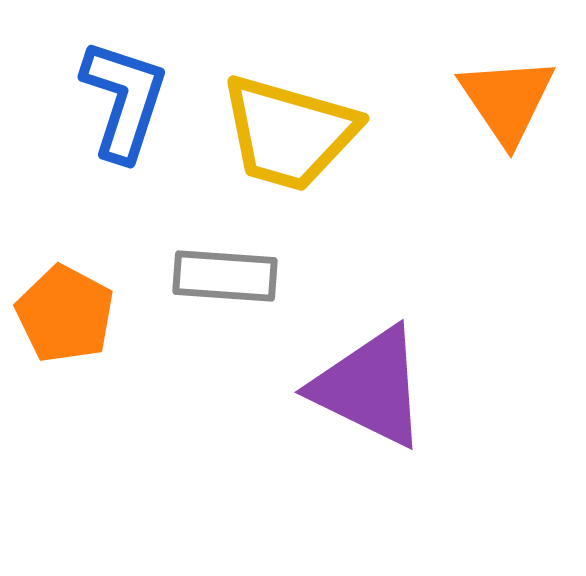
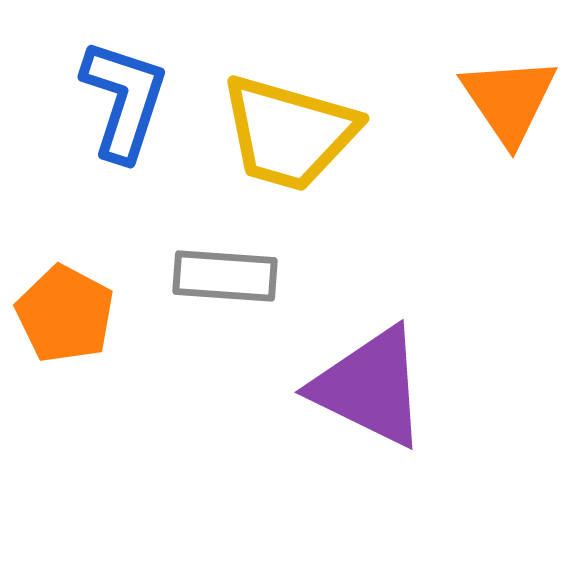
orange triangle: moved 2 px right
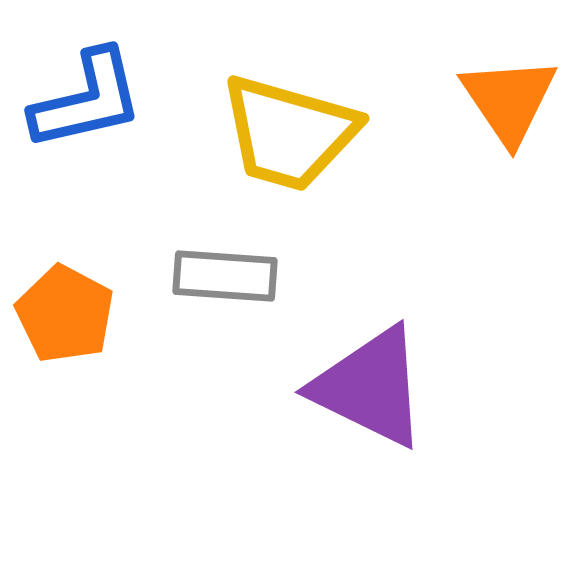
blue L-shape: moved 37 px left; rotated 59 degrees clockwise
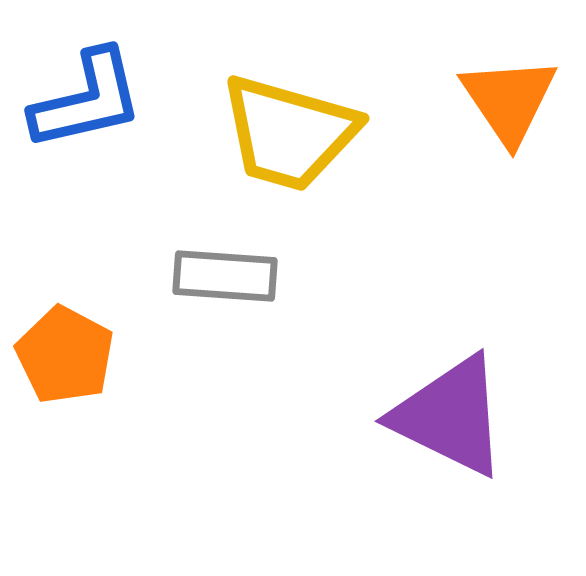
orange pentagon: moved 41 px down
purple triangle: moved 80 px right, 29 px down
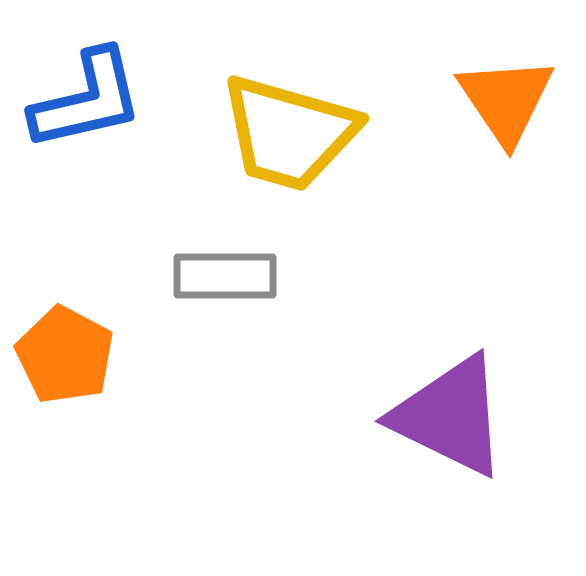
orange triangle: moved 3 px left
gray rectangle: rotated 4 degrees counterclockwise
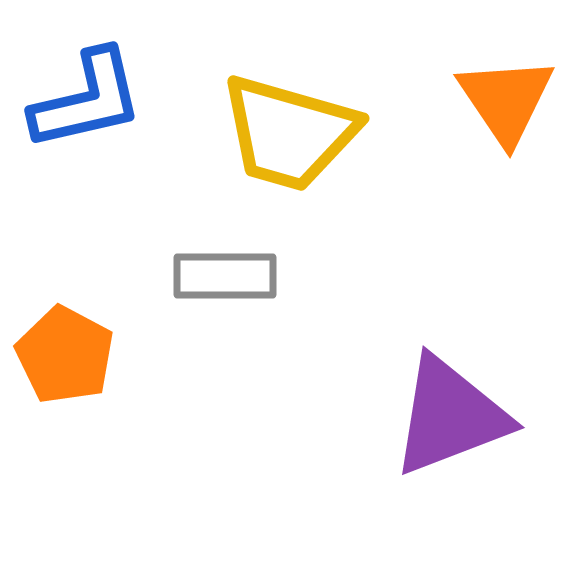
purple triangle: rotated 47 degrees counterclockwise
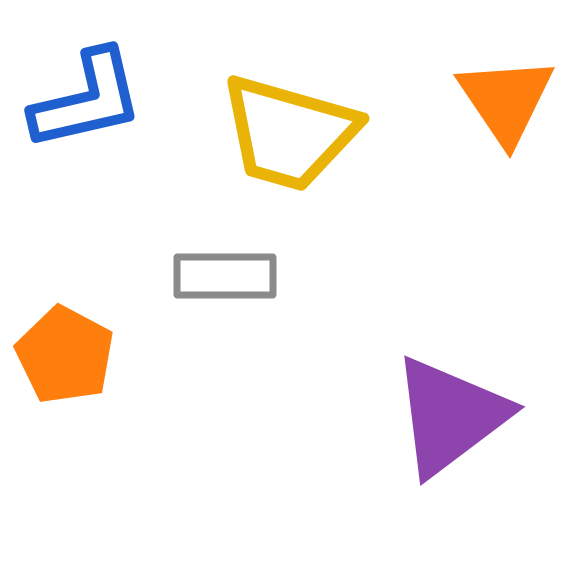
purple triangle: rotated 16 degrees counterclockwise
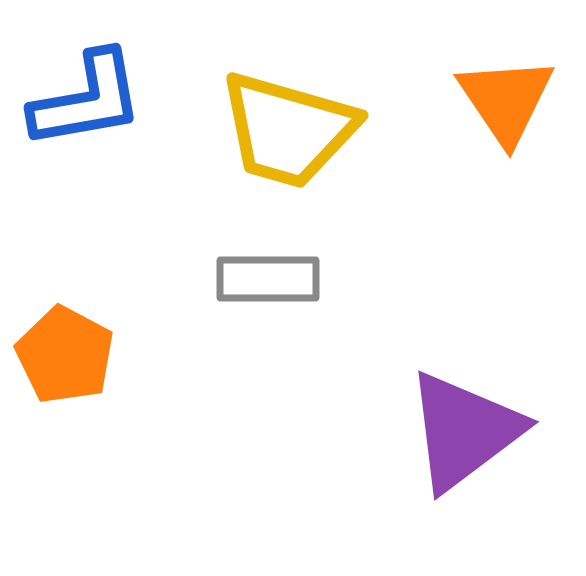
blue L-shape: rotated 3 degrees clockwise
yellow trapezoid: moved 1 px left, 3 px up
gray rectangle: moved 43 px right, 3 px down
purple triangle: moved 14 px right, 15 px down
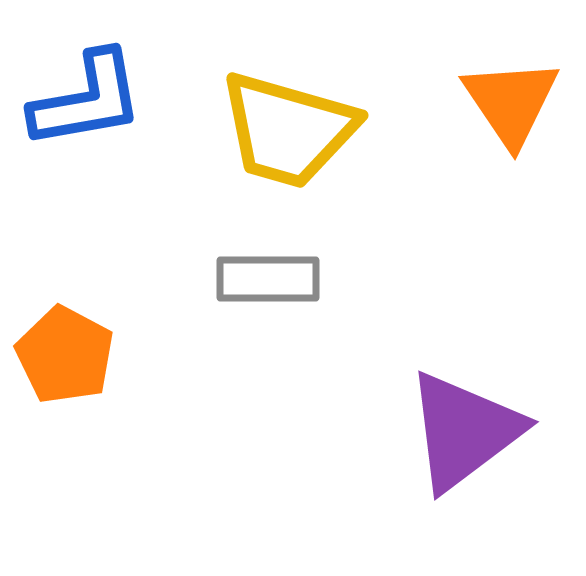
orange triangle: moved 5 px right, 2 px down
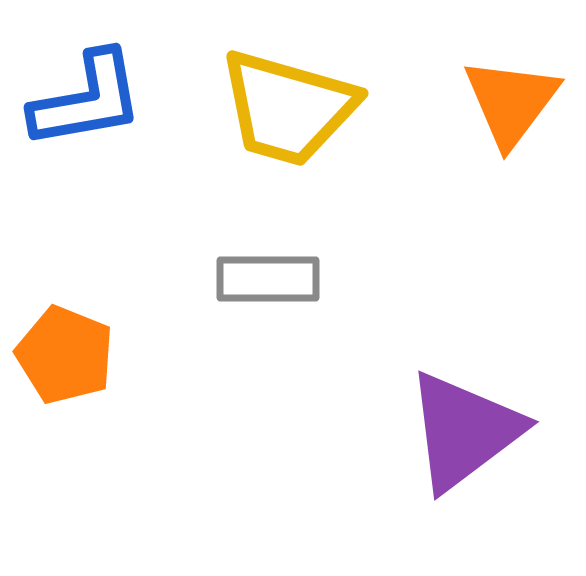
orange triangle: rotated 11 degrees clockwise
yellow trapezoid: moved 22 px up
orange pentagon: rotated 6 degrees counterclockwise
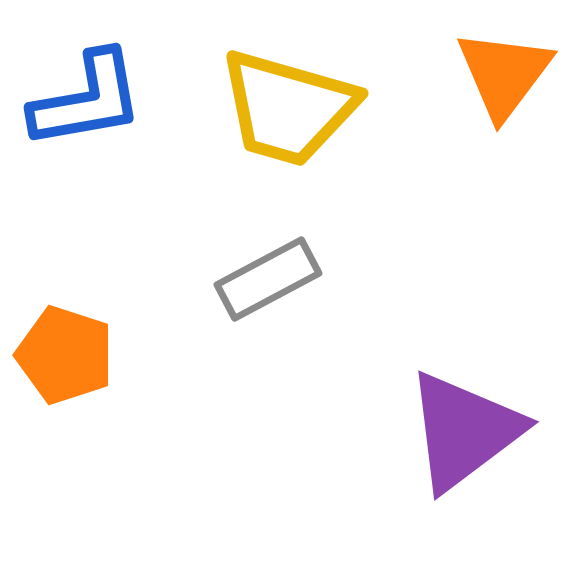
orange triangle: moved 7 px left, 28 px up
gray rectangle: rotated 28 degrees counterclockwise
orange pentagon: rotated 4 degrees counterclockwise
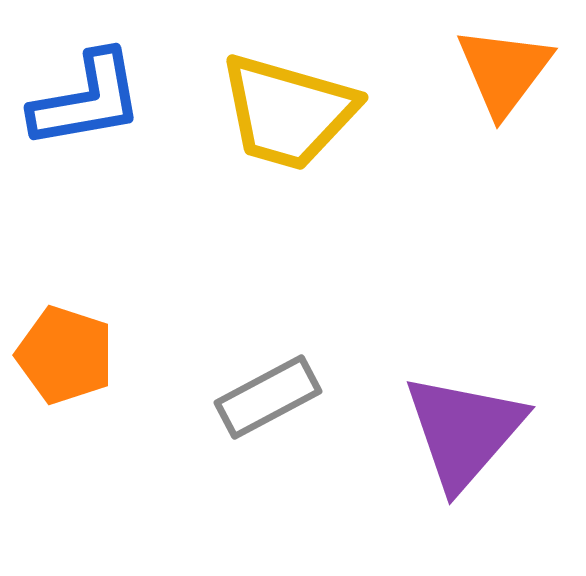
orange triangle: moved 3 px up
yellow trapezoid: moved 4 px down
gray rectangle: moved 118 px down
purple triangle: rotated 12 degrees counterclockwise
